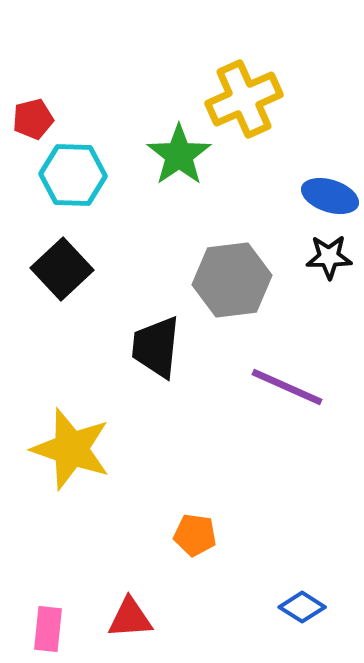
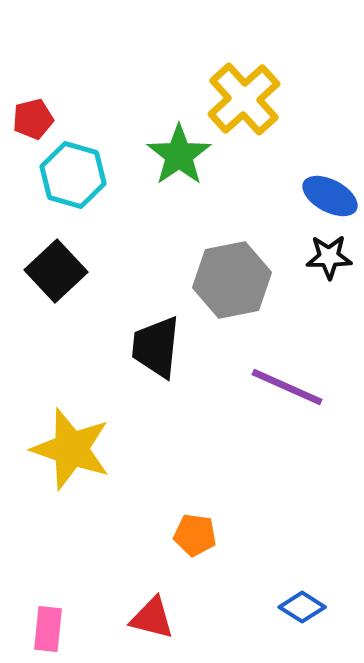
yellow cross: rotated 18 degrees counterclockwise
cyan hexagon: rotated 14 degrees clockwise
blue ellipse: rotated 10 degrees clockwise
black square: moved 6 px left, 2 px down
gray hexagon: rotated 4 degrees counterclockwise
red triangle: moved 22 px right; rotated 18 degrees clockwise
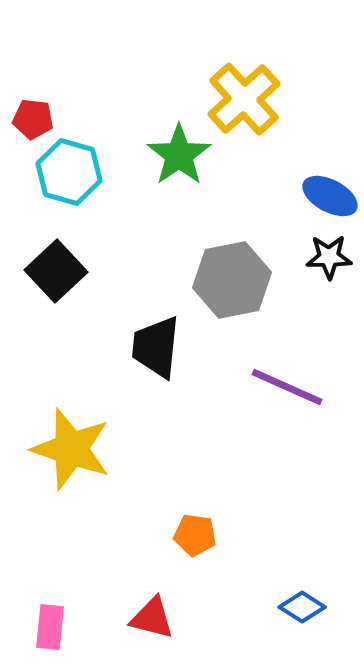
red pentagon: rotated 21 degrees clockwise
cyan hexagon: moved 4 px left, 3 px up
pink rectangle: moved 2 px right, 2 px up
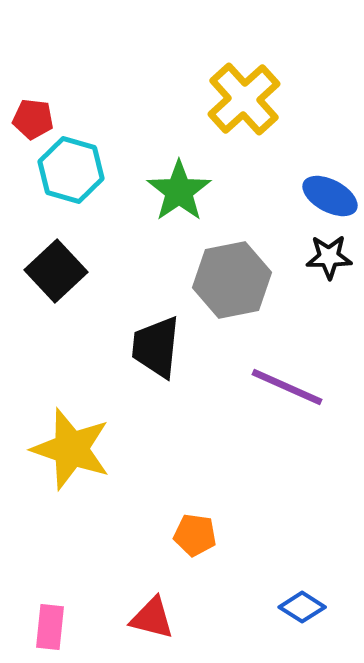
green star: moved 36 px down
cyan hexagon: moved 2 px right, 2 px up
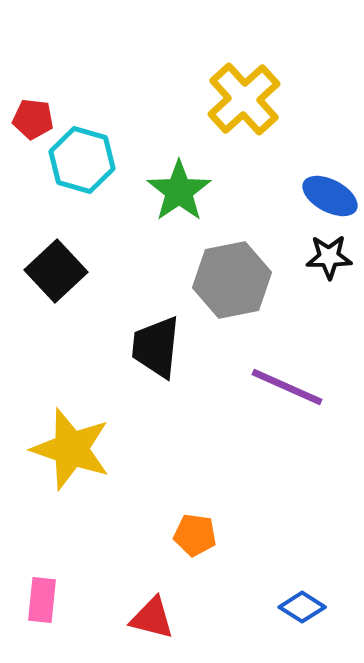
cyan hexagon: moved 11 px right, 10 px up
pink rectangle: moved 8 px left, 27 px up
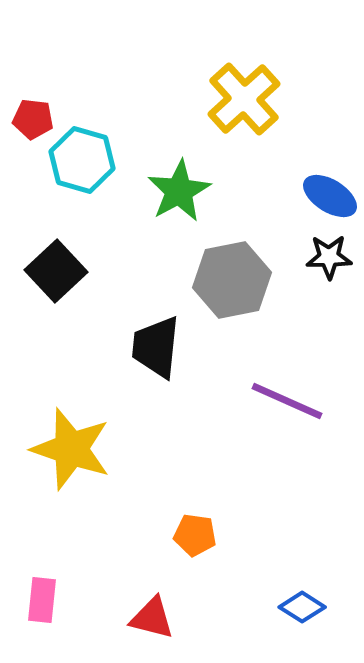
green star: rotated 6 degrees clockwise
blue ellipse: rotated 4 degrees clockwise
purple line: moved 14 px down
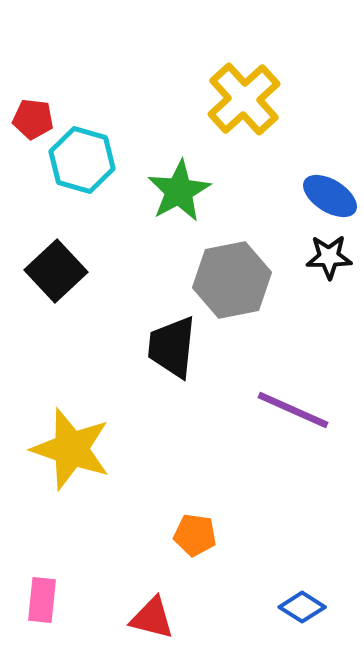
black trapezoid: moved 16 px right
purple line: moved 6 px right, 9 px down
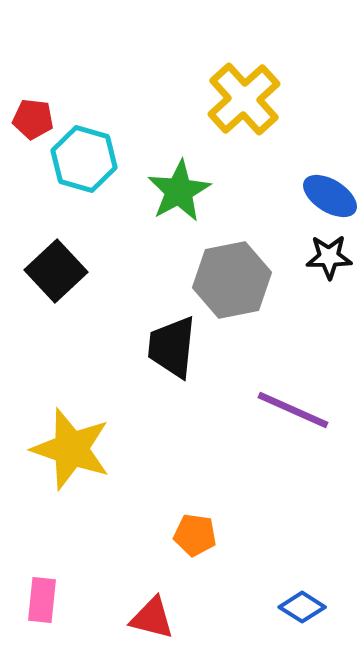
cyan hexagon: moved 2 px right, 1 px up
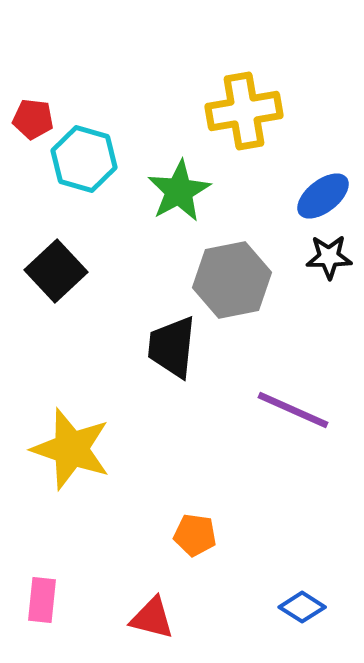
yellow cross: moved 12 px down; rotated 32 degrees clockwise
blue ellipse: moved 7 px left; rotated 70 degrees counterclockwise
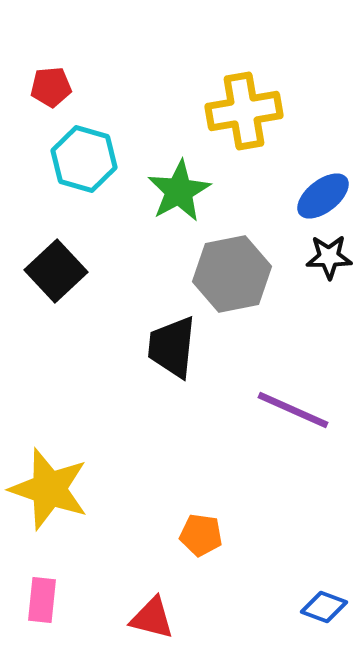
red pentagon: moved 18 px right, 32 px up; rotated 12 degrees counterclockwise
gray hexagon: moved 6 px up
yellow star: moved 22 px left, 40 px down
orange pentagon: moved 6 px right
blue diamond: moved 22 px right; rotated 12 degrees counterclockwise
